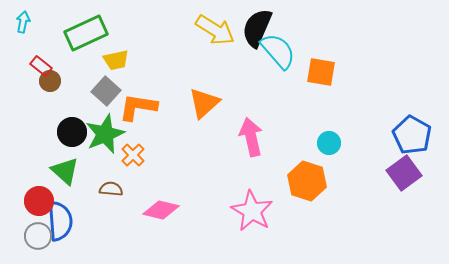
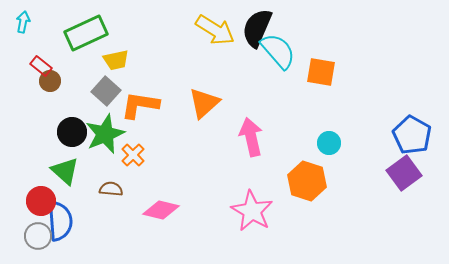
orange L-shape: moved 2 px right, 2 px up
red circle: moved 2 px right
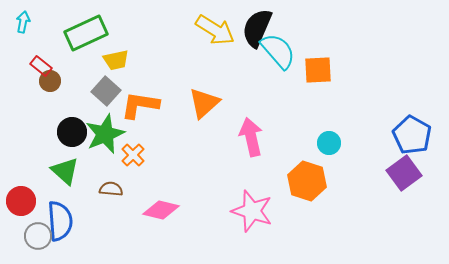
orange square: moved 3 px left, 2 px up; rotated 12 degrees counterclockwise
red circle: moved 20 px left
pink star: rotated 12 degrees counterclockwise
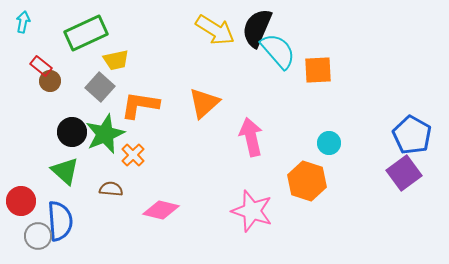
gray square: moved 6 px left, 4 px up
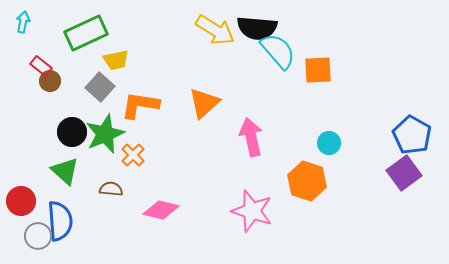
black semicircle: rotated 108 degrees counterclockwise
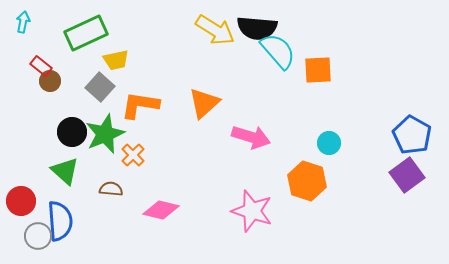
pink arrow: rotated 120 degrees clockwise
purple square: moved 3 px right, 2 px down
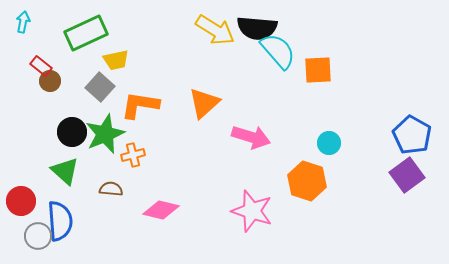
orange cross: rotated 30 degrees clockwise
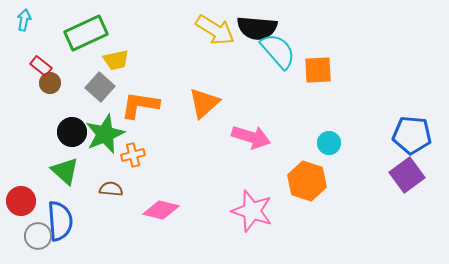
cyan arrow: moved 1 px right, 2 px up
brown circle: moved 2 px down
blue pentagon: rotated 24 degrees counterclockwise
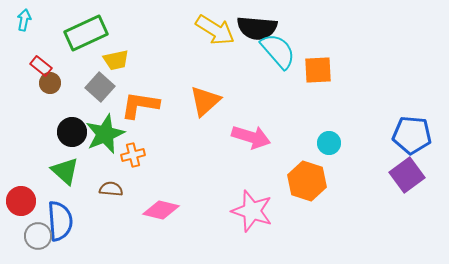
orange triangle: moved 1 px right, 2 px up
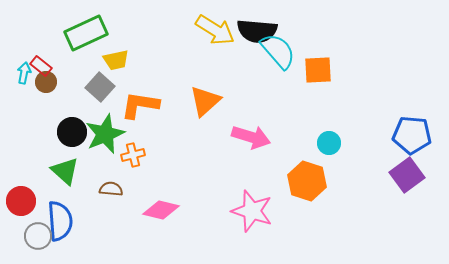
cyan arrow: moved 53 px down
black semicircle: moved 3 px down
brown circle: moved 4 px left, 1 px up
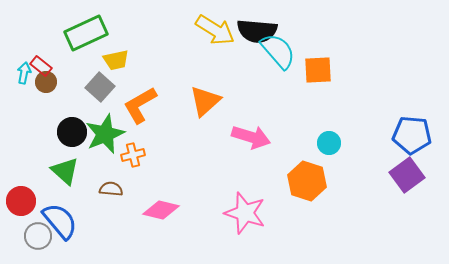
orange L-shape: rotated 39 degrees counterclockwise
pink star: moved 7 px left, 2 px down
blue semicircle: rotated 36 degrees counterclockwise
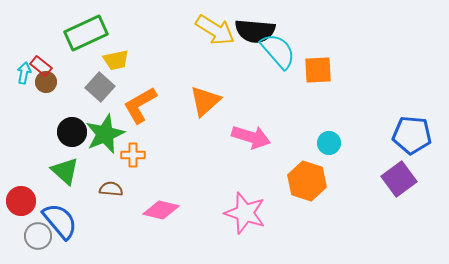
black semicircle: moved 2 px left
orange cross: rotated 15 degrees clockwise
purple square: moved 8 px left, 4 px down
